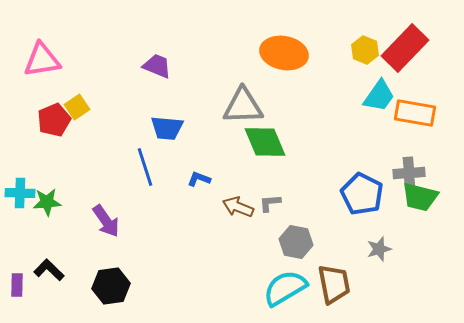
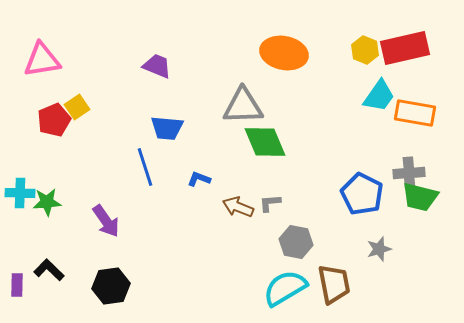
red rectangle: rotated 33 degrees clockwise
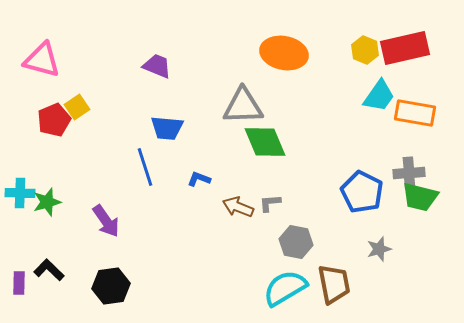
pink triangle: rotated 24 degrees clockwise
blue pentagon: moved 2 px up
green star: rotated 12 degrees counterclockwise
purple rectangle: moved 2 px right, 2 px up
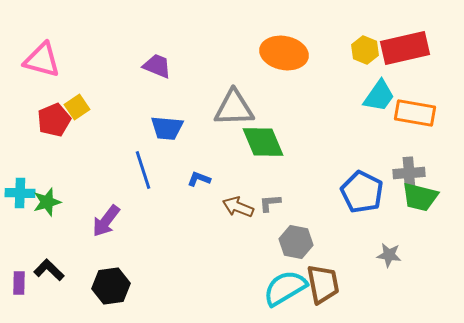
gray triangle: moved 9 px left, 2 px down
green diamond: moved 2 px left
blue line: moved 2 px left, 3 px down
purple arrow: rotated 72 degrees clockwise
gray star: moved 10 px right, 6 px down; rotated 25 degrees clockwise
brown trapezoid: moved 11 px left
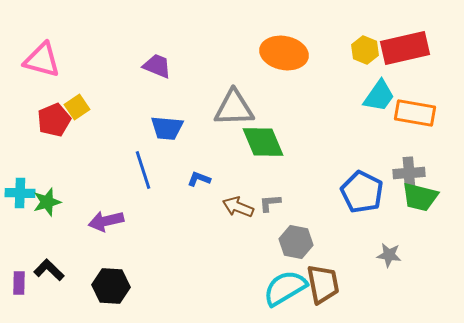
purple arrow: rotated 40 degrees clockwise
black hexagon: rotated 12 degrees clockwise
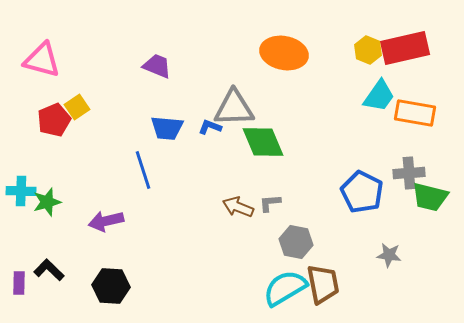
yellow hexagon: moved 3 px right
blue L-shape: moved 11 px right, 52 px up
cyan cross: moved 1 px right, 2 px up
green trapezoid: moved 10 px right
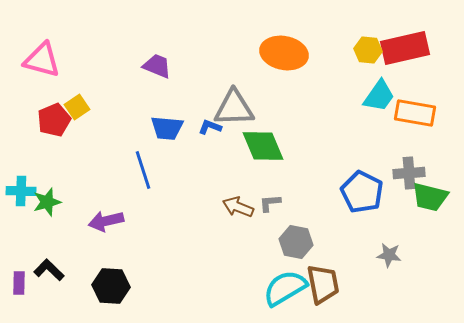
yellow hexagon: rotated 16 degrees counterclockwise
green diamond: moved 4 px down
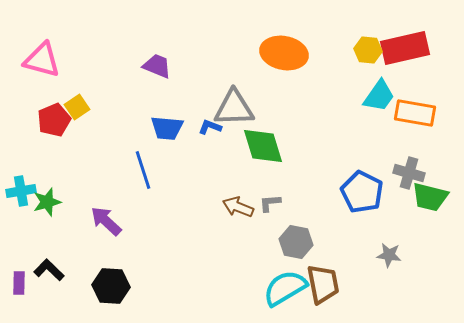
green diamond: rotated 6 degrees clockwise
gray cross: rotated 20 degrees clockwise
cyan cross: rotated 12 degrees counterclockwise
purple arrow: rotated 56 degrees clockwise
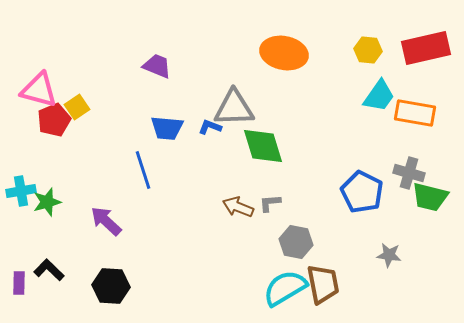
red rectangle: moved 21 px right
pink triangle: moved 3 px left, 30 px down
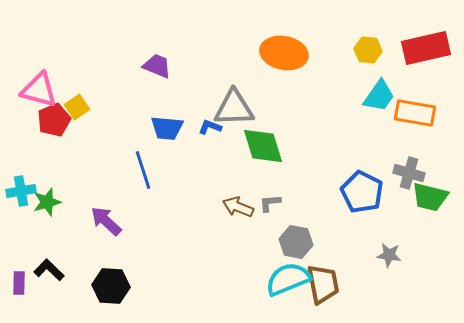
cyan semicircle: moved 3 px right, 9 px up; rotated 9 degrees clockwise
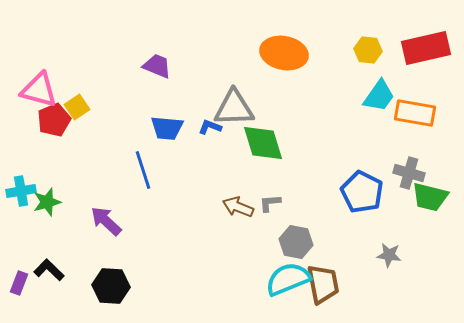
green diamond: moved 3 px up
purple rectangle: rotated 20 degrees clockwise
